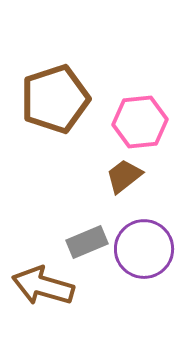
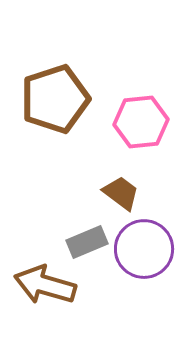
pink hexagon: moved 1 px right
brown trapezoid: moved 3 px left, 17 px down; rotated 75 degrees clockwise
brown arrow: moved 2 px right, 1 px up
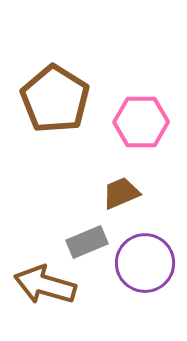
brown pentagon: rotated 22 degrees counterclockwise
pink hexagon: rotated 6 degrees clockwise
brown trapezoid: rotated 60 degrees counterclockwise
purple circle: moved 1 px right, 14 px down
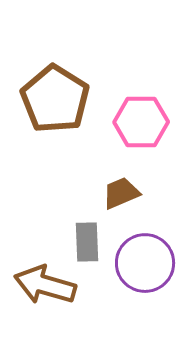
gray rectangle: rotated 69 degrees counterclockwise
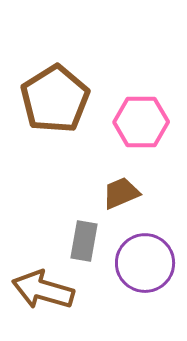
brown pentagon: rotated 8 degrees clockwise
gray rectangle: moved 3 px left, 1 px up; rotated 12 degrees clockwise
brown arrow: moved 2 px left, 5 px down
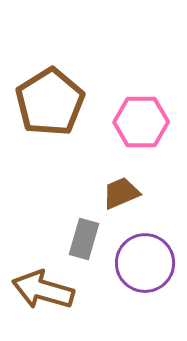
brown pentagon: moved 5 px left, 3 px down
gray rectangle: moved 2 px up; rotated 6 degrees clockwise
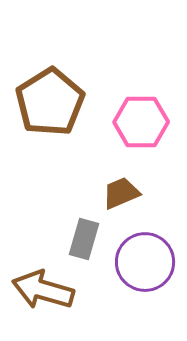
purple circle: moved 1 px up
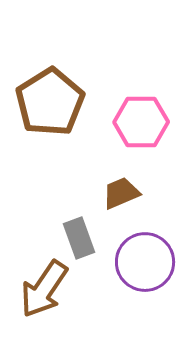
gray rectangle: moved 5 px left, 1 px up; rotated 36 degrees counterclockwise
brown arrow: moved 1 px right, 1 px up; rotated 72 degrees counterclockwise
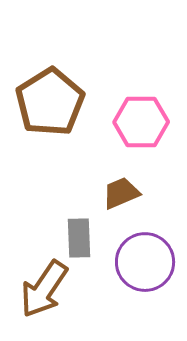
gray rectangle: rotated 18 degrees clockwise
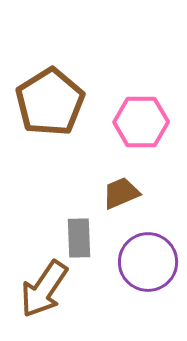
purple circle: moved 3 px right
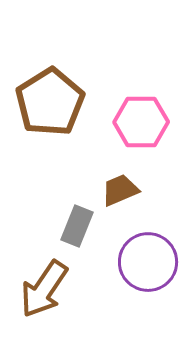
brown trapezoid: moved 1 px left, 3 px up
gray rectangle: moved 2 px left, 12 px up; rotated 24 degrees clockwise
